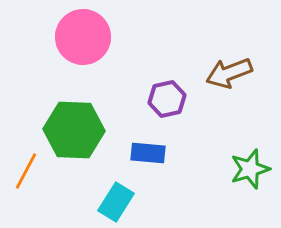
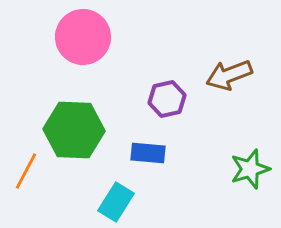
brown arrow: moved 2 px down
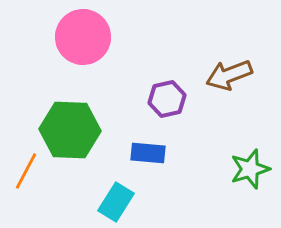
green hexagon: moved 4 px left
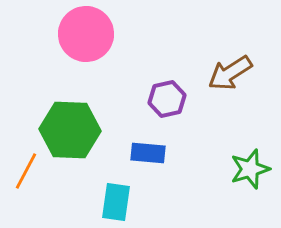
pink circle: moved 3 px right, 3 px up
brown arrow: moved 1 px right, 2 px up; rotated 12 degrees counterclockwise
cyan rectangle: rotated 24 degrees counterclockwise
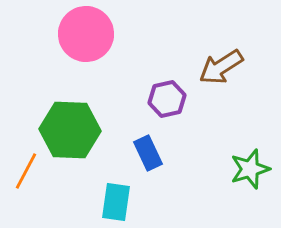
brown arrow: moved 9 px left, 6 px up
blue rectangle: rotated 60 degrees clockwise
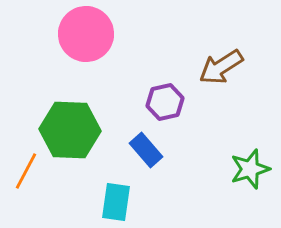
purple hexagon: moved 2 px left, 3 px down
blue rectangle: moved 2 px left, 3 px up; rotated 16 degrees counterclockwise
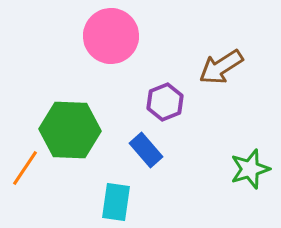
pink circle: moved 25 px right, 2 px down
purple hexagon: rotated 9 degrees counterclockwise
orange line: moved 1 px left, 3 px up; rotated 6 degrees clockwise
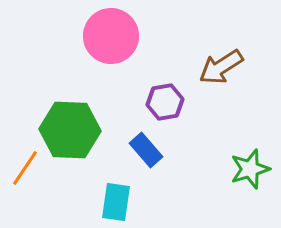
purple hexagon: rotated 12 degrees clockwise
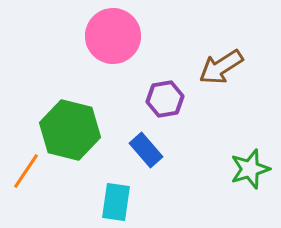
pink circle: moved 2 px right
purple hexagon: moved 3 px up
green hexagon: rotated 12 degrees clockwise
orange line: moved 1 px right, 3 px down
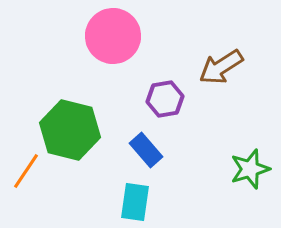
cyan rectangle: moved 19 px right
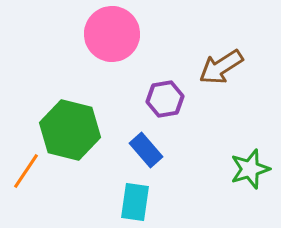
pink circle: moved 1 px left, 2 px up
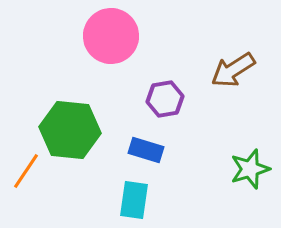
pink circle: moved 1 px left, 2 px down
brown arrow: moved 12 px right, 3 px down
green hexagon: rotated 8 degrees counterclockwise
blue rectangle: rotated 32 degrees counterclockwise
cyan rectangle: moved 1 px left, 2 px up
